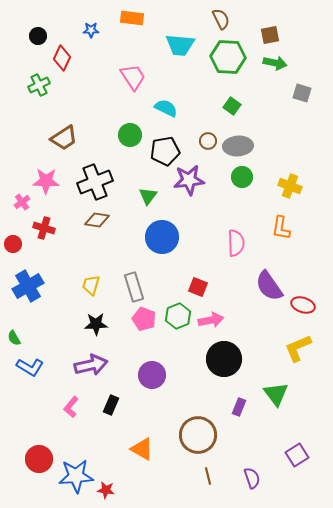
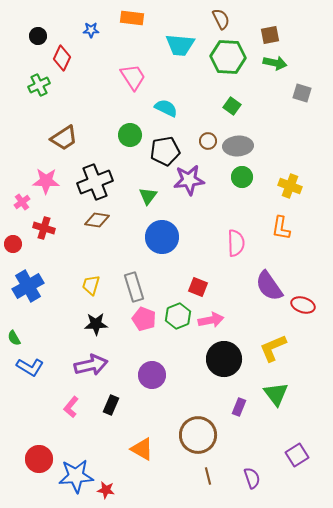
yellow L-shape at (298, 348): moved 25 px left
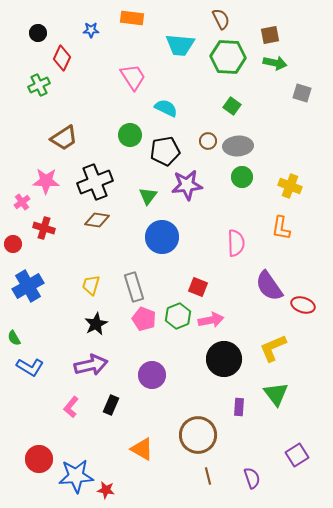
black circle at (38, 36): moved 3 px up
purple star at (189, 180): moved 2 px left, 5 px down
black star at (96, 324): rotated 25 degrees counterclockwise
purple rectangle at (239, 407): rotated 18 degrees counterclockwise
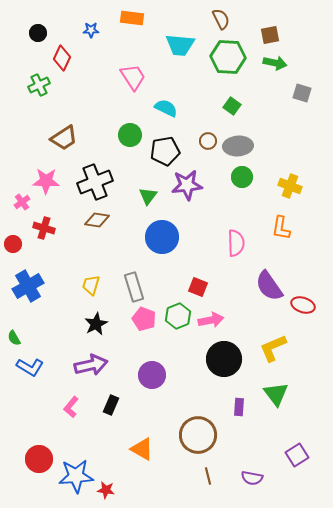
purple semicircle at (252, 478): rotated 120 degrees clockwise
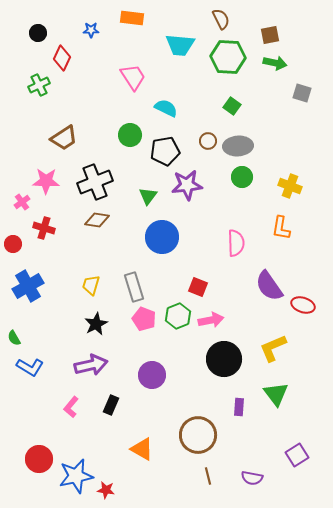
blue star at (76, 476): rotated 8 degrees counterclockwise
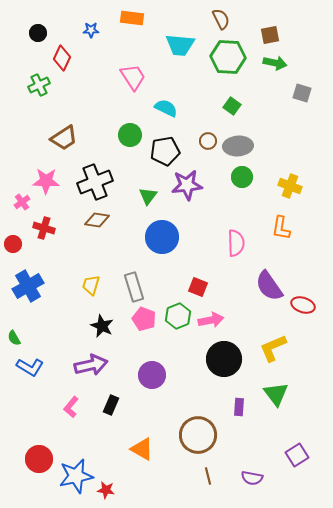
black star at (96, 324): moved 6 px right, 2 px down; rotated 20 degrees counterclockwise
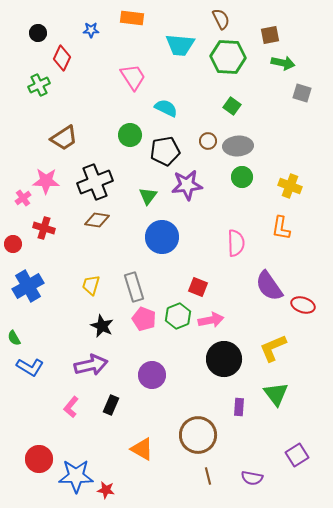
green arrow at (275, 63): moved 8 px right
pink cross at (22, 202): moved 1 px right, 4 px up
blue star at (76, 476): rotated 12 degrees clockwise
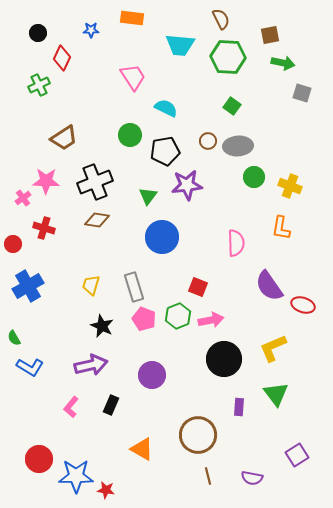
green circle at (242, 177): moved 12 px right
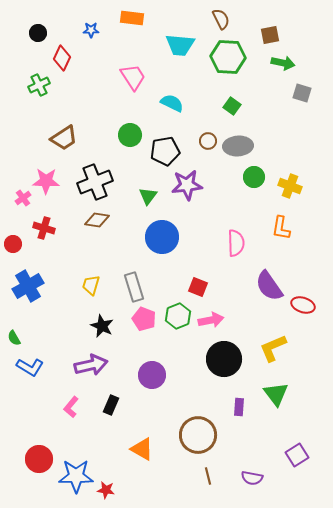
cyan semicircle at (166, 108): moved 6 px right, 5 px up
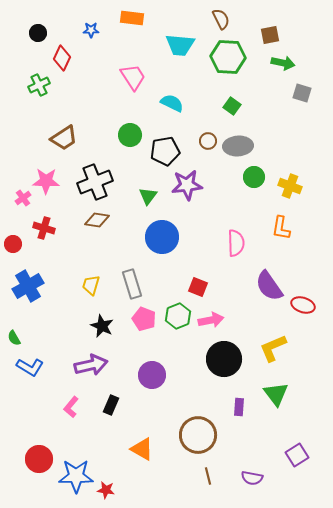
gray rectangle at (134, 287): moved 2 px left, 3 px up
